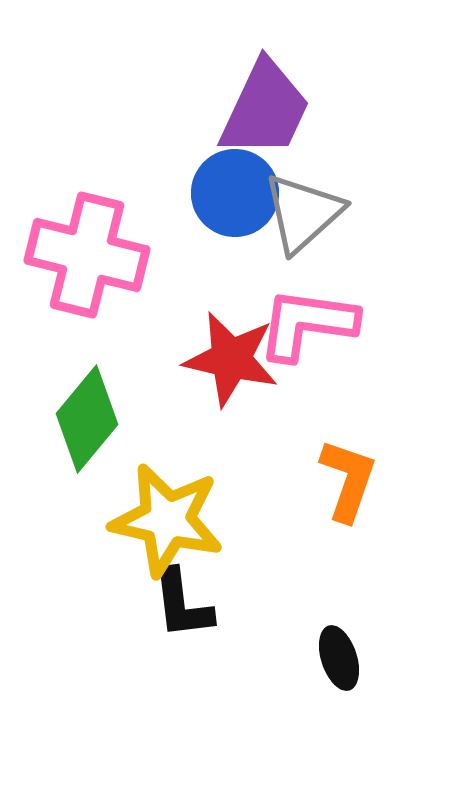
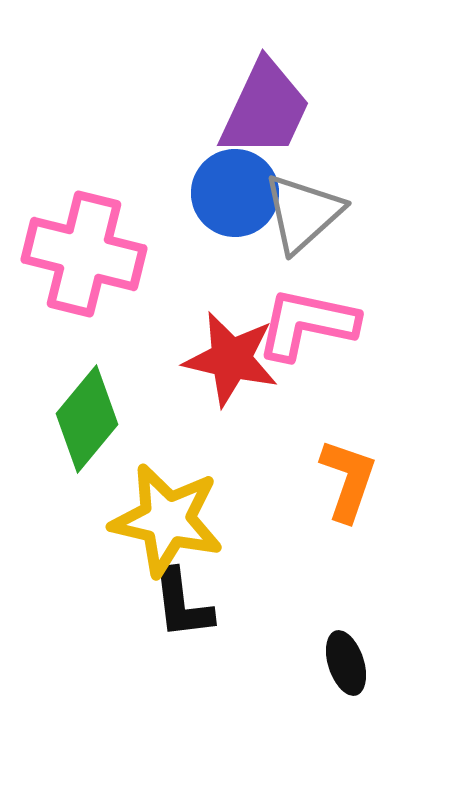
pink cross: moved 3 px left, 1 px up
pink L-shape: rotated 4 degrees clockwise
black ellipse: moved 7 px right, 5 px down
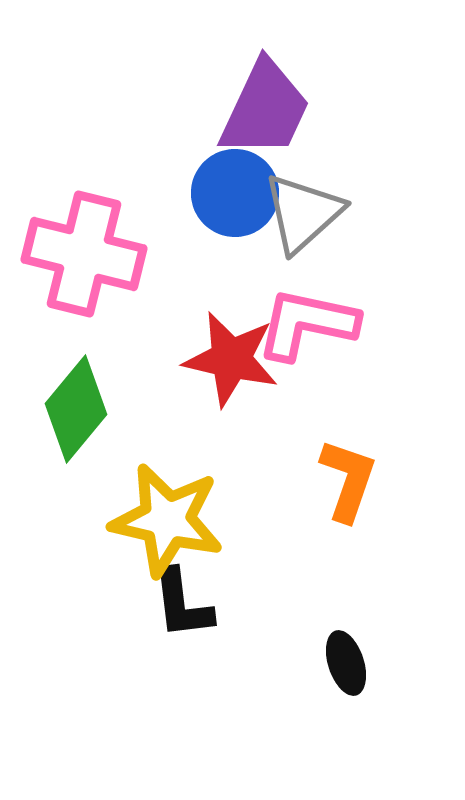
green diamond: moved 11 px left, 10 px up
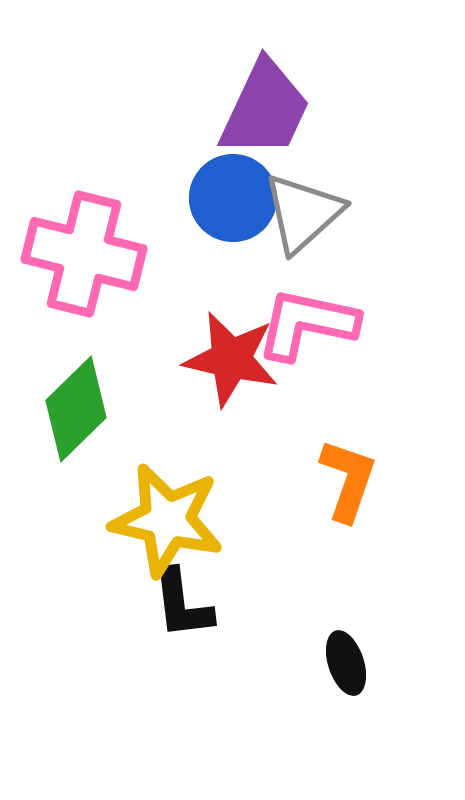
blue circle: moved 2 px left, 5 px down
green diamond: rotated 6 degrees clockwise
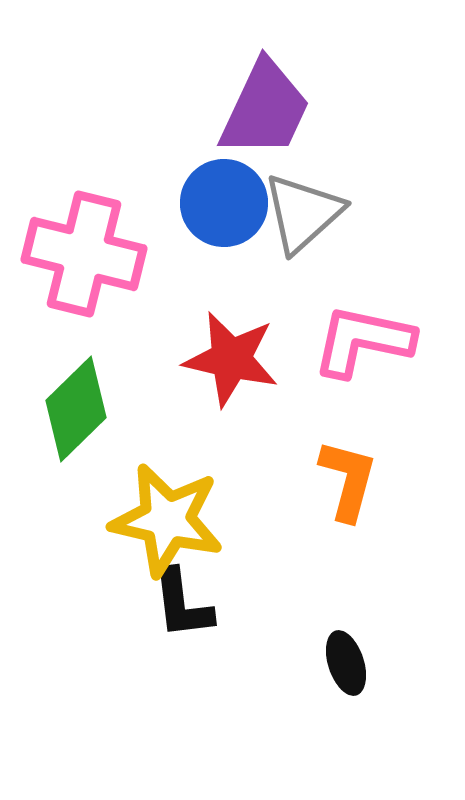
blue circle: moved 9 px left, 5 px down
pink L-shape: moved 56 px right, 17 px down
orange L-shape: rotated 4 degrees counterclockwise
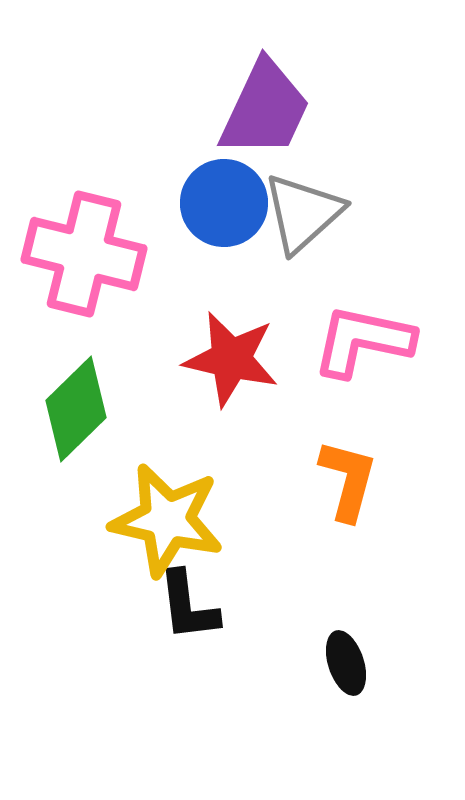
black L-shape: moved 6 px right, 2 px down
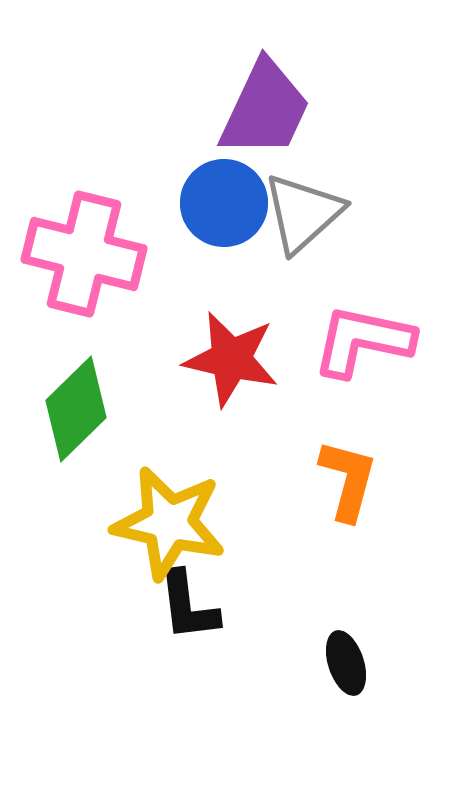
yellow star: moved 2 px right, 3 px down
